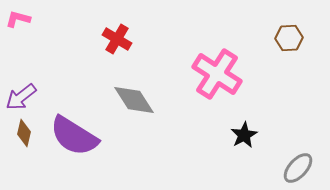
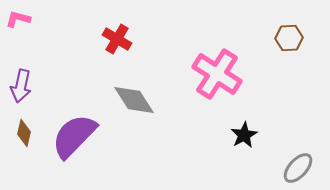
purple arrow: moved 11 px up; rotated 40 degrees counterclockwise
purple semicircle: rotated 102 degrees clockwise
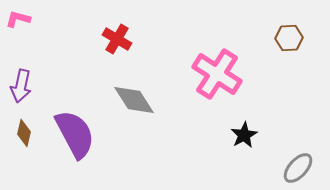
purple semicircle: moved 1 px right, 2 px up; rotated 108 degrees clockwise
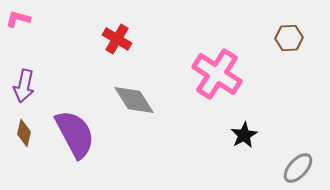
purple arrow: moved 3 px right
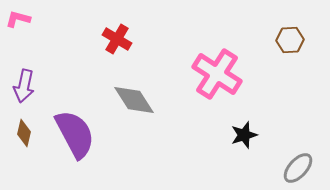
brown hexagon: moved 1 px right, 2 px down
black star: rotated 12 degrees clockwise
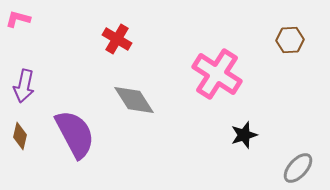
brown diamond: moved 4 px left, 3 px down
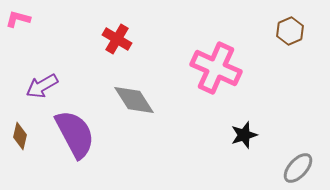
brown hexagon: moved 9 px up; rotated 20 degrees counterclockwise
pink cross: moved 1 px left, 6 px up; rotated 9 degrees counterclockwise
purple arrow: moved 18 px right; rotated 48 degrees clockwise
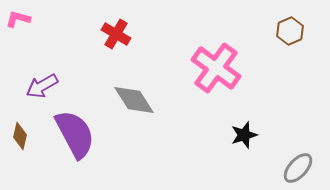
red cross: moved 1 px left, 5 px up
pink cross: rotated 12 degrees clockwise
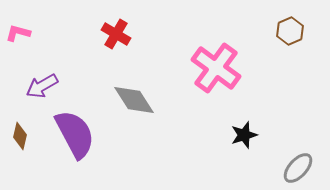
pink L-shape: moved 14 px down
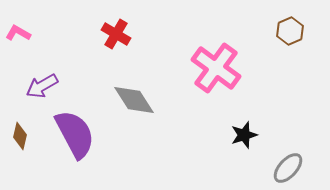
pink L-shape: rotated 15 degrees clockwise
gray ellipse: moved 10 px left
